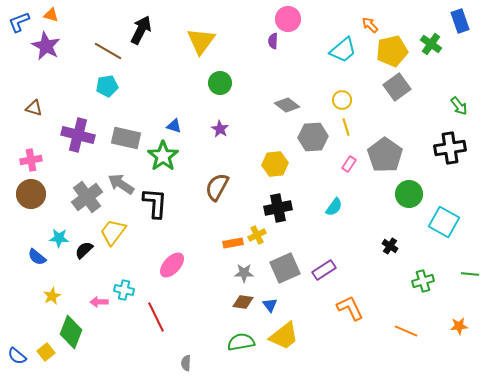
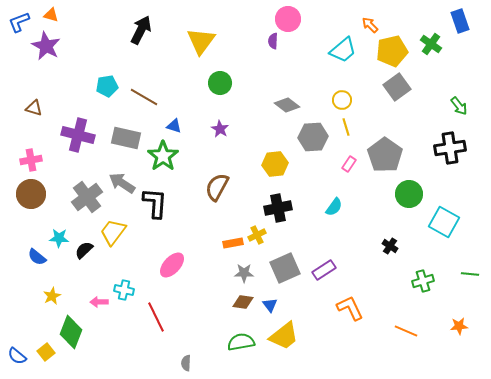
brown line at (108, 51): moved 36 px right, 46 px down
gray arrow at (121, 184): moved 1 px right, 1 px up
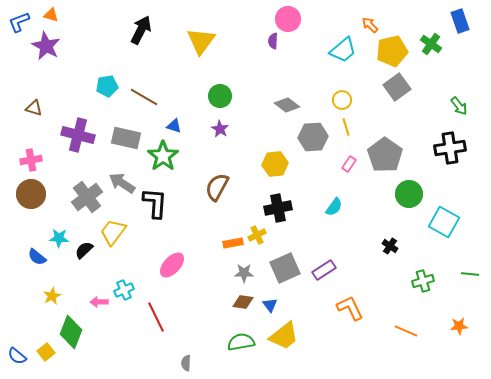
green circle at (220, 83): moved 13 px down
cyan cross at (124, 290): rotated 36 degrees counterclockwise
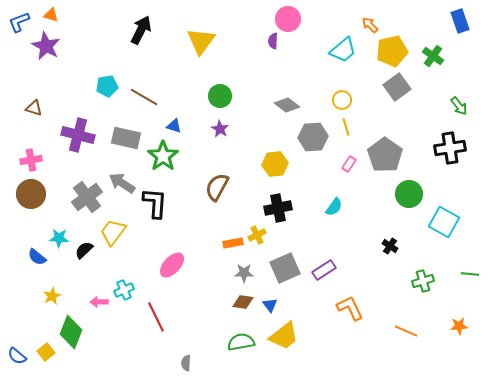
green cross at (431, 44): moved 2 px right, 12 px down
